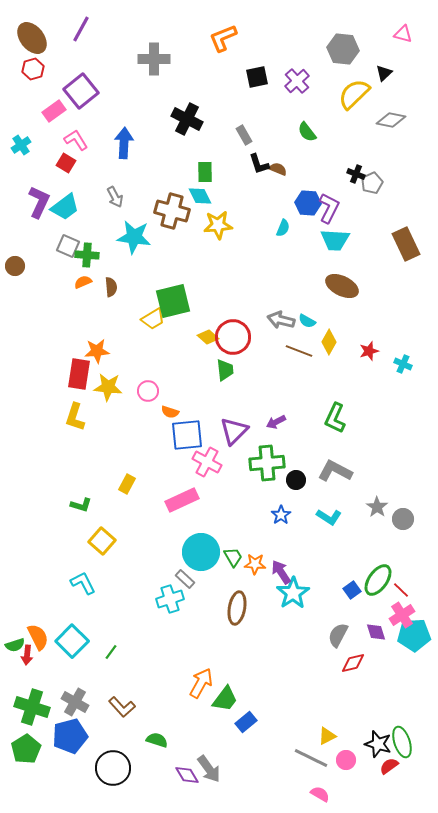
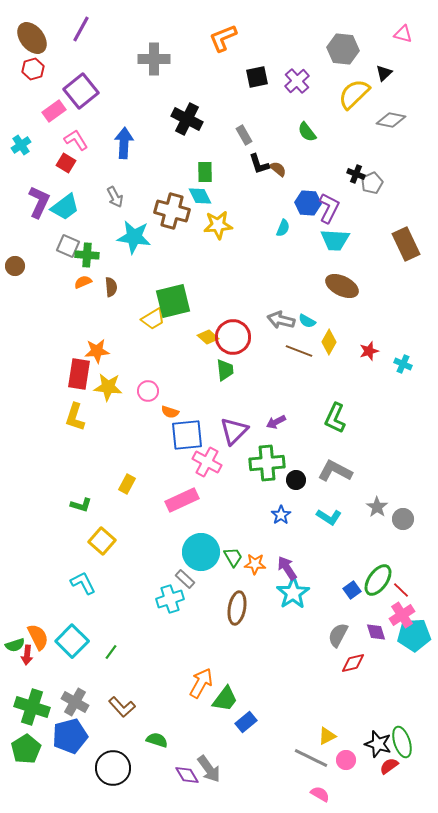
brown semicircle at (278, 169): rotated 18 degrees clockwise
purple arrow at (281, 572): moved 6 px right, 4 px up
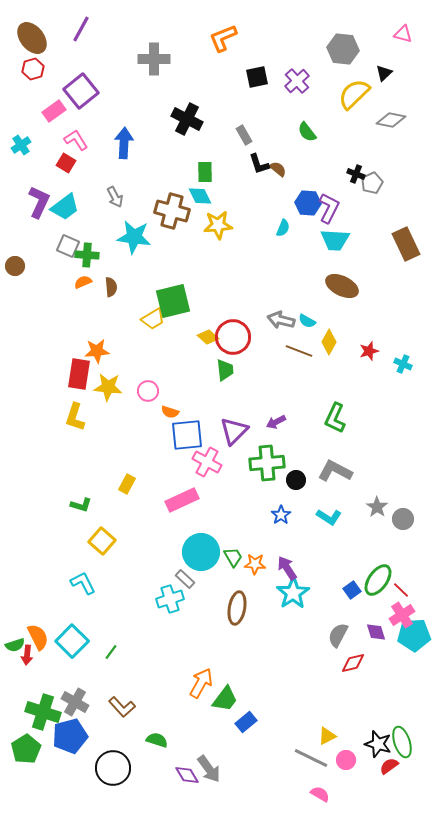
green cross at (32, 707): moved 11 px right, 5 px down
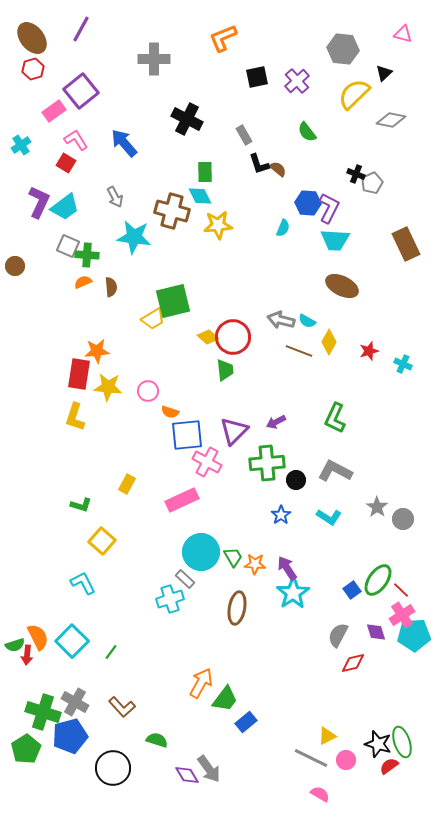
blue arrow at (124, 143): rotated 44 degrees counterclockwise
